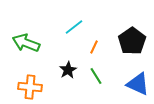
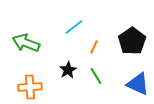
orange cross: rotated 10 degrees counterclockwise
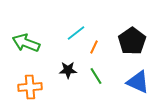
cyan line: moved 2 px right, 6 px down
black star: rotated 30 degrees clockwise
blue triangle: moved 2 px up
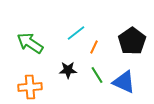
green arrow: moved 4 px right; rotated 12 degrees clockwise
green line: moved 1 px right, 1 px up
blue triangle: moved 14 px left
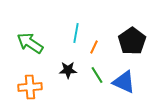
cyan line: rotated 42 degrees counterclockwise
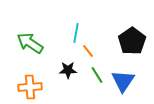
orange line: moved 6 px left, 4 px down; rotated 64 degrees counterclockwise
blue triangle: moved 1 px left, 1 px up; rotated 40 degrees clockwise
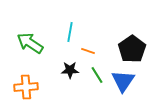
cyan line: moved 6 px left, 1 px up
black pentagon: moved 8 px down
orange line: rotated 32 degrees counterclockwise
black star: moved 2 px right
orange cross: moved 4 px left
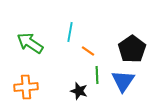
orange line: rotated 16 degrees clockwise
black star: moved 9 px right, 21 px down; rotated 18 degrees clockwise
green line: rotated 30 degrees clockwise
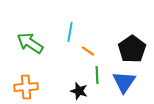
blue triangle: moved 1 px right, 1 px down
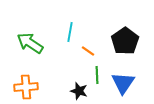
black pentagon: moved 7 px left, 8 px up
blue triangle: moved 1 px left, 1 px down
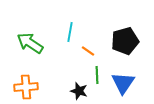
black pentagon: rotated 20 degrees clockwise
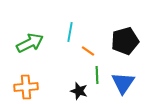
green arrow: rotated 120 degrees clockwise
